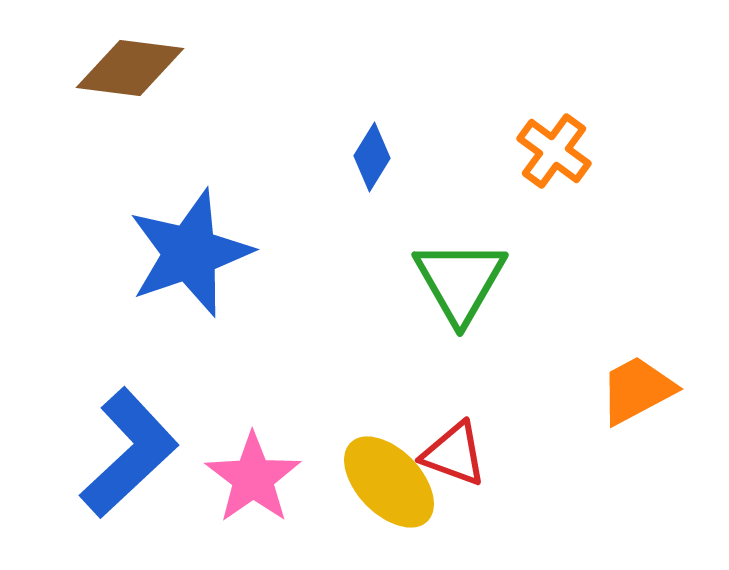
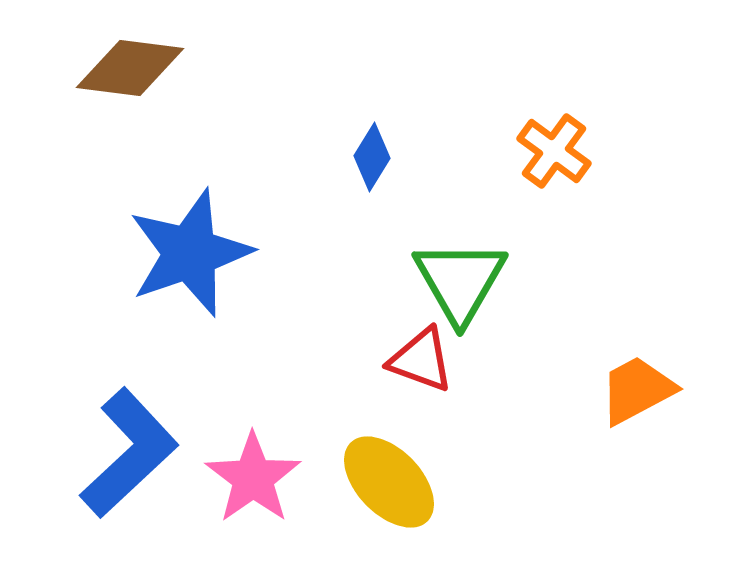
red triangle: moved 33 px left, 94 px up
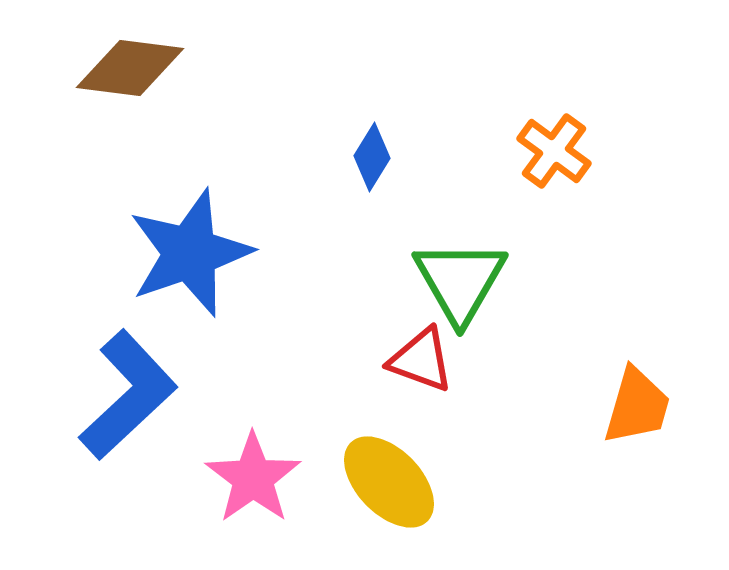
orange trapezoid: moved 16 px down; rotated 134 degrees clockwise
blue L-shape: moved 1 px left, 58 px up
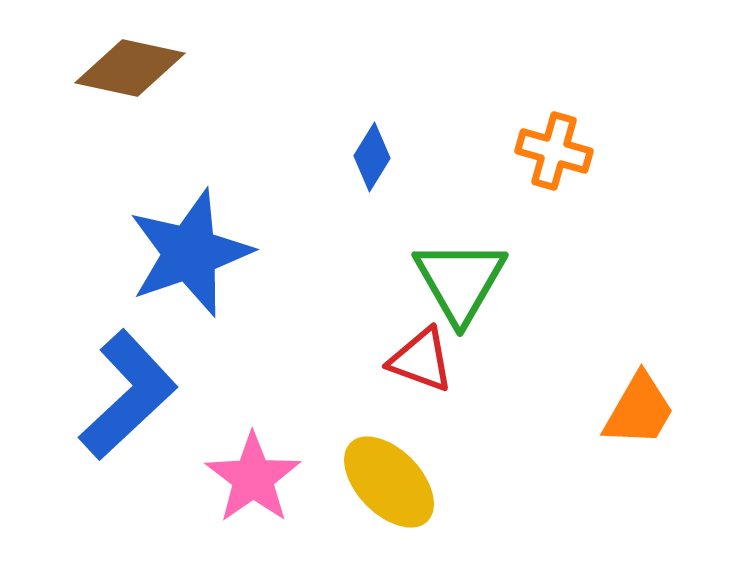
brown diamond: rotated 5 degrees clockwise
orange cross: rotated 20 degrees counterclockwise
orange trapezoid: moved 2 px right, 4 px down; rotated 14 degrees clockwise
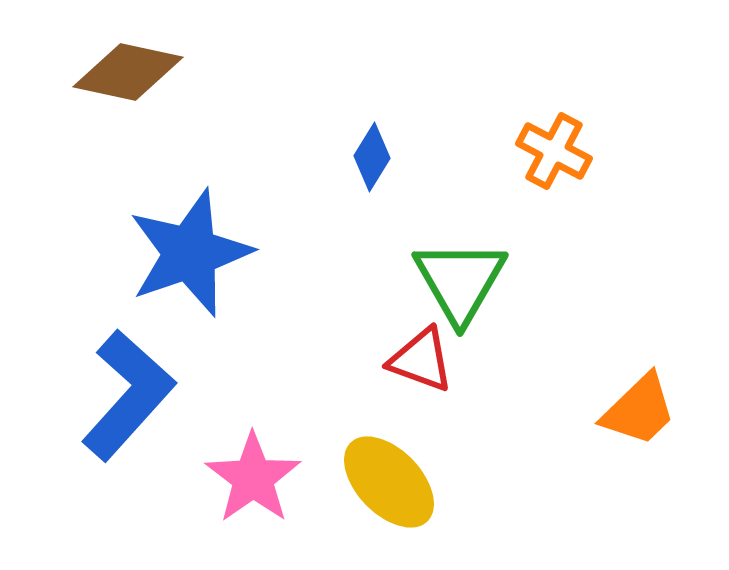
brown diamond: moved 2 px left, 4 px down
orange cross: rotated 12 degrees clockwise
blue L-shape: rotated 5 degrees counterclockwise
orange trapezoid: rotated 16 degrees clockwise
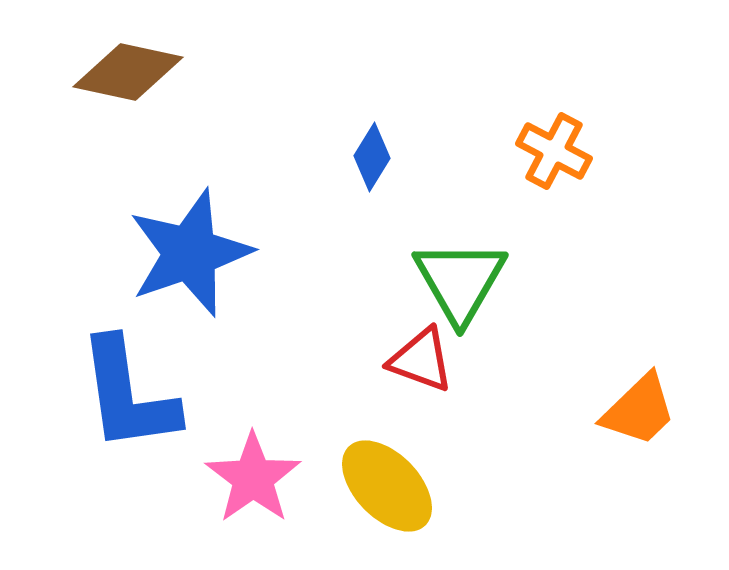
blue L-shape: rotated 130 degrees clockwise
yellow ellipse: moved 2 px left, 4 px down
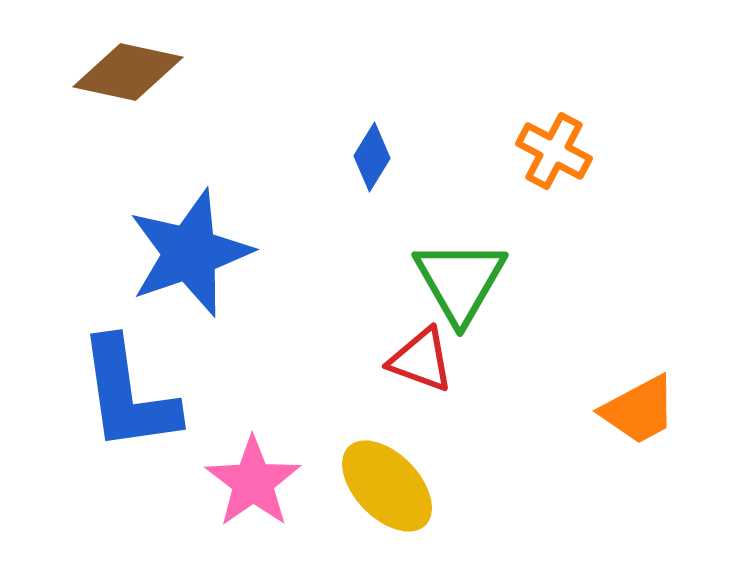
orange trapezoid: rotated 16 degrees clockwise
pink star: moved 4 px down
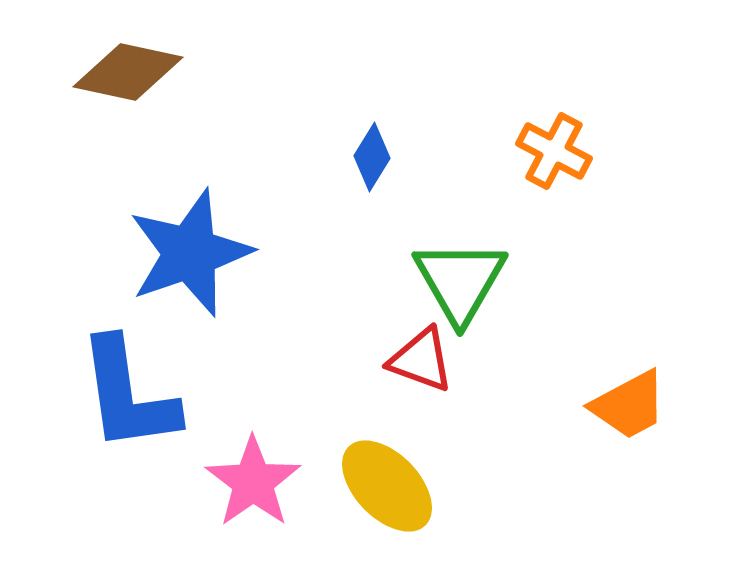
orange trapezoid: moved 10 px left, 5 px up
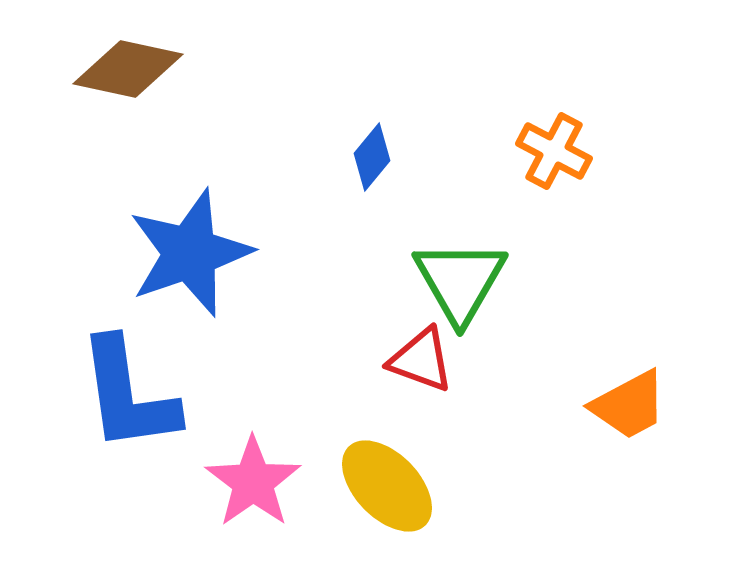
brown diamond: moved 3 px up
blue diamond: rotated 8 degrees clockwise
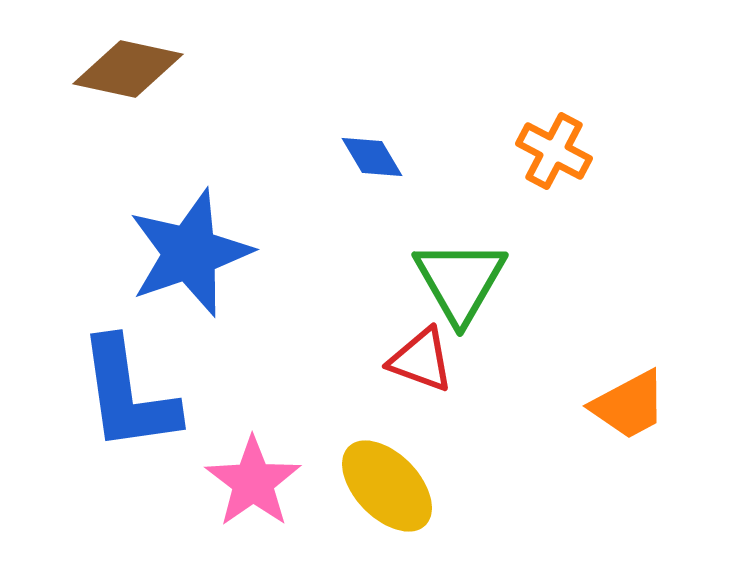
blue diamond: rotated 70 degrees counterclockwise
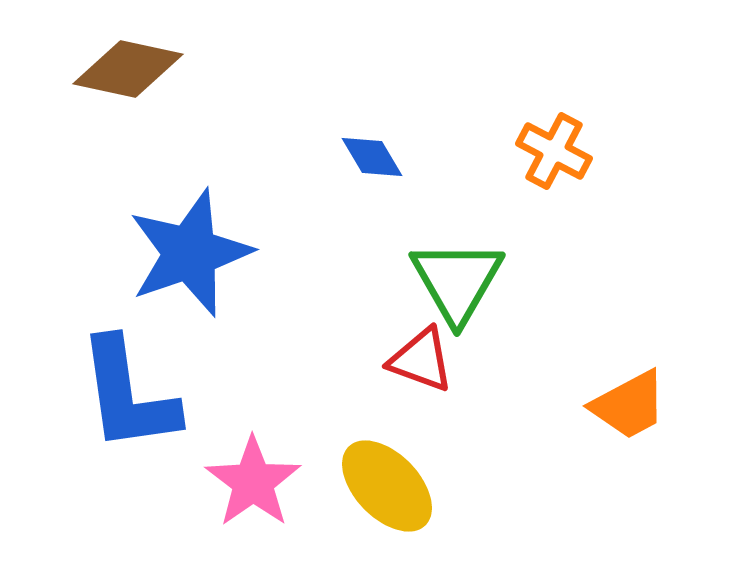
green triangle: moved 3 px left
